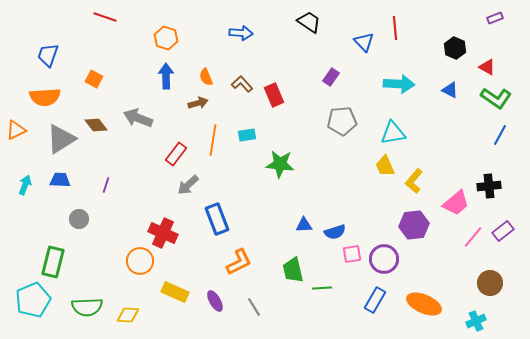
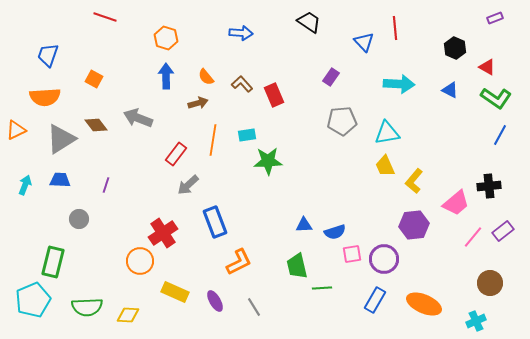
orange semicircle at (206, 77): rotated 18 degrees counterclockwise
cyan triangle at (393, 133): moved 6 px left
green star at (280, 164): moved 12 px left, 3 px up; rotated 8 degrees counterclockwise
blue rectangle at (217, 219): moved 2 px left, 3 px down
red cross at (163, 233): rotated 32 degrees clockwise
green trapezoid at (293, 270): moved 4 px right, 4 px up
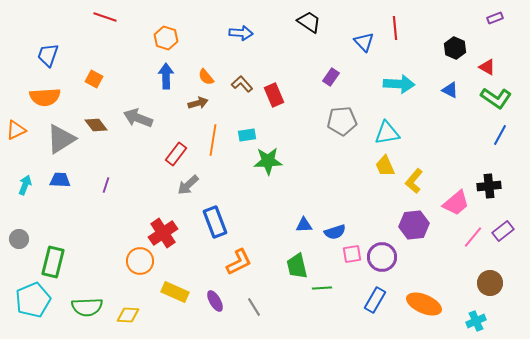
gray circle at (79, 219): moved 60 px left, 20 px down
purple circle at (384, 259): moved 2 px left, 2 px up
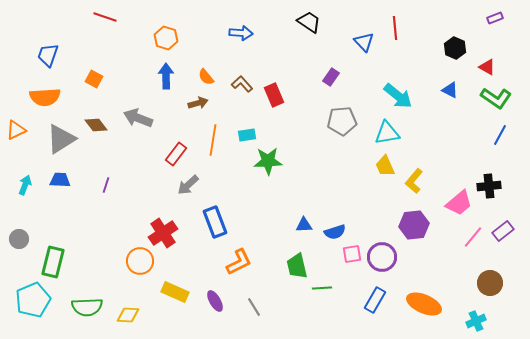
cyan arrow at (399, 84): moved 1 px left, 12 px down; rotated 36 degrees clockwise
pink trapezoid at (456, 203): moved 3 px right
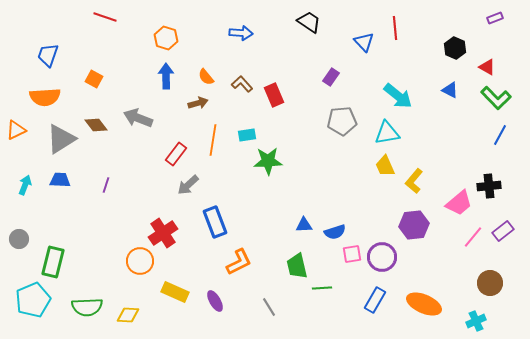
green L-shape at (496, 98): rotated 12 degrees clockwise
gray line at (254, 307): moved 15 px right
